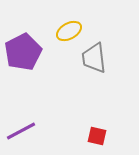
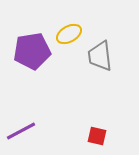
yellow ellipse: moved 3 px down
purple pentagon: moved 9 px right, 1 px up; rotated 18 degrees clockwise
gray trapezoid: moved 6 px right, 2 px up
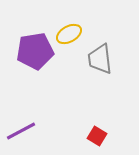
purple pentagon: moved 3 px right
gray trapezoid: moved 3 px down
red square: rotated 18 degrees clockwise
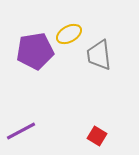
gray trapezoid: moved 1 px left, 4 px up
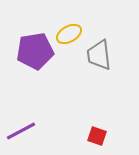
red square: rotated 12 degrees counterclockwise
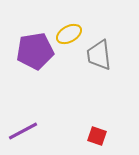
purple line: moved 2 px right
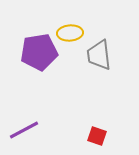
yellow ellipse: moved 1 px right, 1 px up; rotated 25 degrees clockwise
purple pentagon: moved 4 px right, 1 px down
purple line: moved 1 px right, 1 px up
